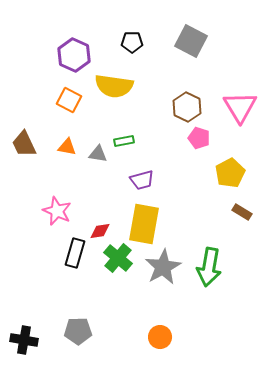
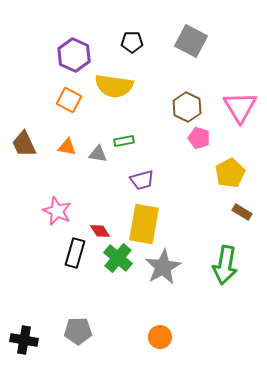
red diamond: rotated 65 degrees clockwise
green arrow: moved 16 px right, 2 px up
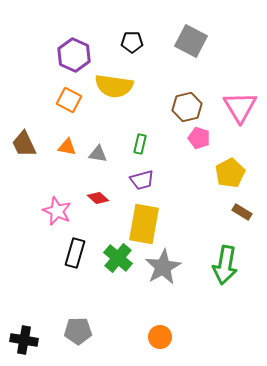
brown hexagon: rotated 20 degrees clockwise
green rectangle: moved 16 px right, 3 px down; rotated 66 degrees counterclockwise
red diamond: moved 2 px left, 33 px up; rotated 15 degrees counterclockwise
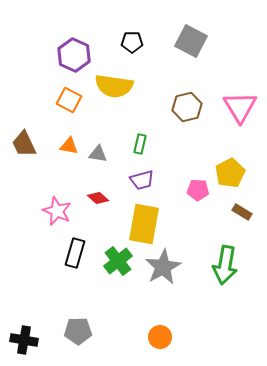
pink pentagon: moved 1 px left, 52 px down; rotated 15 degrees counterclockwise
orange triangle: moved 2 px right, 1 px up
green cross: moved 3 px down; rotated 12 degrees clockwise
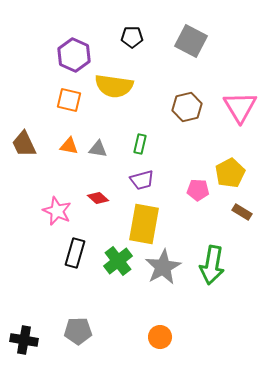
black pentagon: moved 5 px up
orange square: rotated 15 degrees counterclockwise
gray triangle: moved 5 px up
green arrow: moved 13 px left
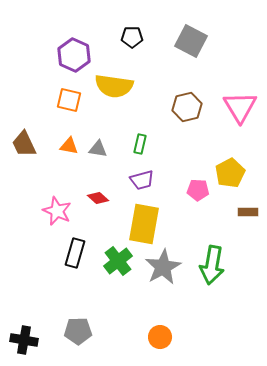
brown rectangle: moved 6 px right; rotated 30 degrees counterclockwise
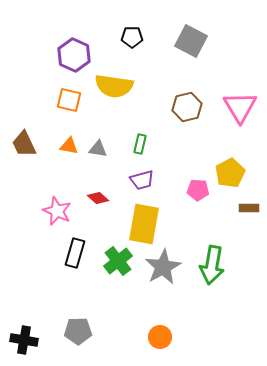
brown rectangle: moved 1 px right, 4 px up
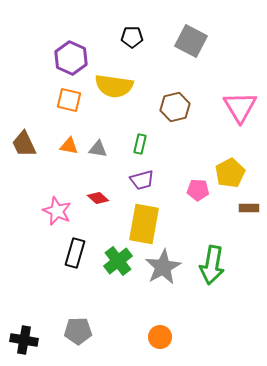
purple hexagon: moved 3 px left, 3 px down
brown hexagon: moved 12 px left
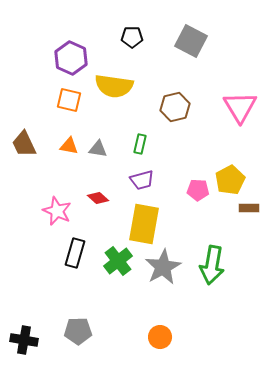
yellow pentagon: moved 7 px down
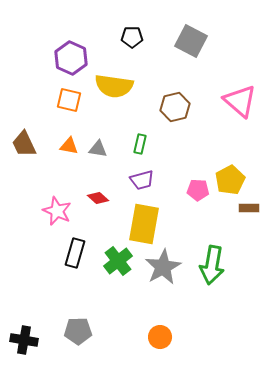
pink triangle: moved 6 px up; rotated 18 degrees counterclockwise
